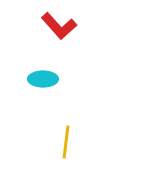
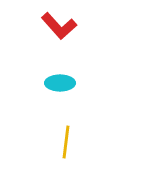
cyan ellipse: moved 17 px right, 4 px down
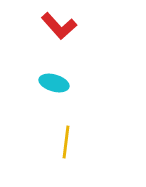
cyan ellipse: moved 6 px left; rotated 16 degrees clockwise
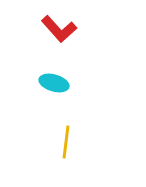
red L-shape: moved 3 px down
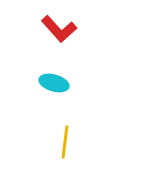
yellow line: moved 1 px left
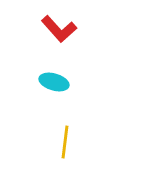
cyan ellipse: moved 1 px up
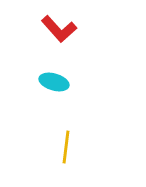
yellow line: moved 1 px right, 5 px down
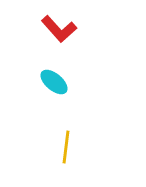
cyan ellipse: rotated 24 degrees clockwise
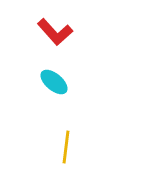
red L-shape: moved 4 px left, 3 px down
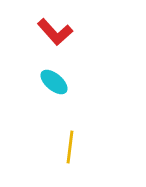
yellow line: moved 4 px right
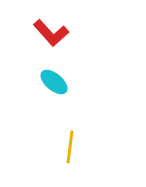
red L-shape: moved 4 px left, 1 px down
